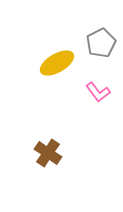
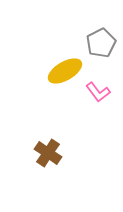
yellow ellipse: moved 8 px right, 8 px down
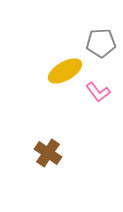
gray pentagon: rotated 24 degrees clockwise
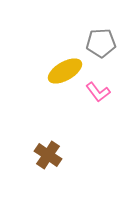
brown cross: moved 2 px down
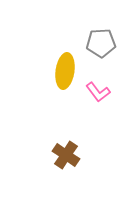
yellow ellipse: rotated 52 degrees counterclockwise
brown cross: moved 18 px right
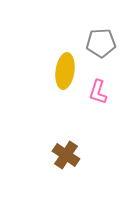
pink L-shape: rotated 55 degrees clockwise
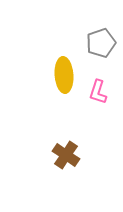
gray pentagon: rotated 16 degrees counterclockwise
yellow ellipse: moved 1 px left, 4 px down; rotated 12 degrees counterclockwise
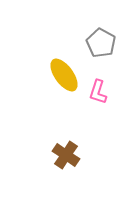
gray pentagon: rotated 24 degrees counterclockwise
yellow ellipse: rotated 32 degrees counterclockwise
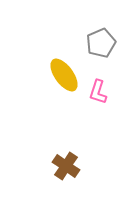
gray pentagon: rotated 20 degrees clockwise
brown cross: moved 11 px down
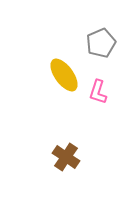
brown cross: moved 9 px up
